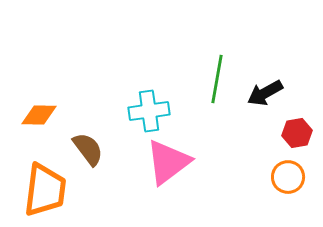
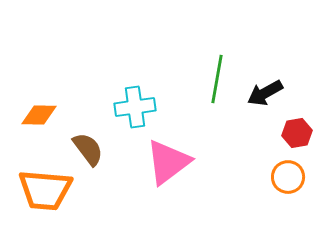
cyan cross: moved 14 px left, 4 px up
orange trapezoid: rotated 88 degrees clockwise
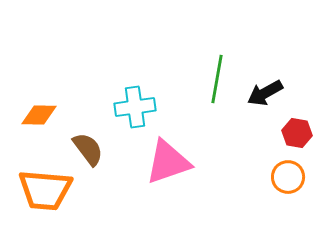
red hexagon: rotated 20 degrees clockwise
pink triangle: rotated 18 degrees clockwise
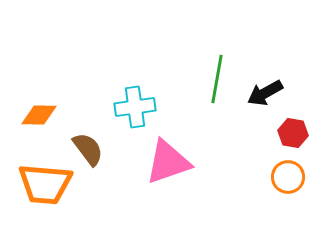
red hexagon: moved 4 px left
orange trapezoid: moved 6 px up
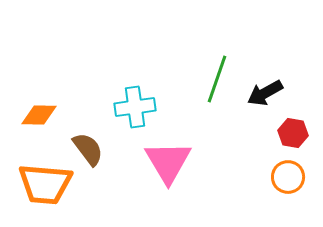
green line: rotated 9 degrees clockwise
pink triangle: rotated 42 degrees counterclockwise
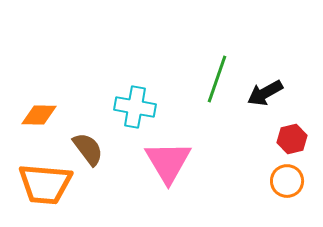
cyan cross: rotated 18 degrees clockwise
red hexagon: moved 1 px left, 6 px down; rotated 24 degrees counterclockwise
orange circle: moved 1 px left, 4 px down
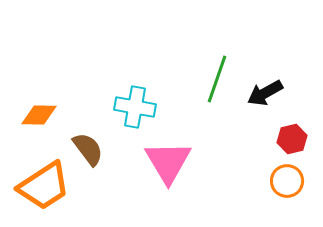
orange trapezoid: moved 1 px left, 2 px down; rotated 38 degrees counterclockwise
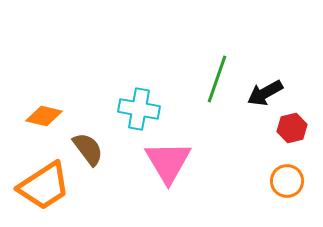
cyan cross: moved 4 px right, 2 px down
orange diamond: moved 5 px right, 1 px down; rotated 12 degrees clockwise
red hexagon: moved 11 px up
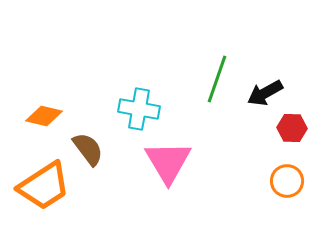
red hexagon: rotated 16 degrees clockwise
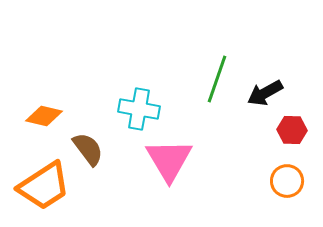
red hexagon: moved 2 px down
pink triangle: moved 1 px right, 2 px up
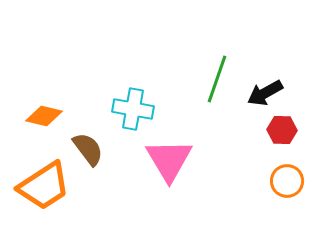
cyan cross: moved 6 px left
red hexagon: moved 10 px left
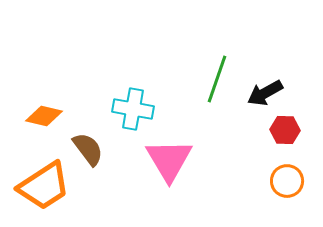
red hexagon: moved 3 px right
